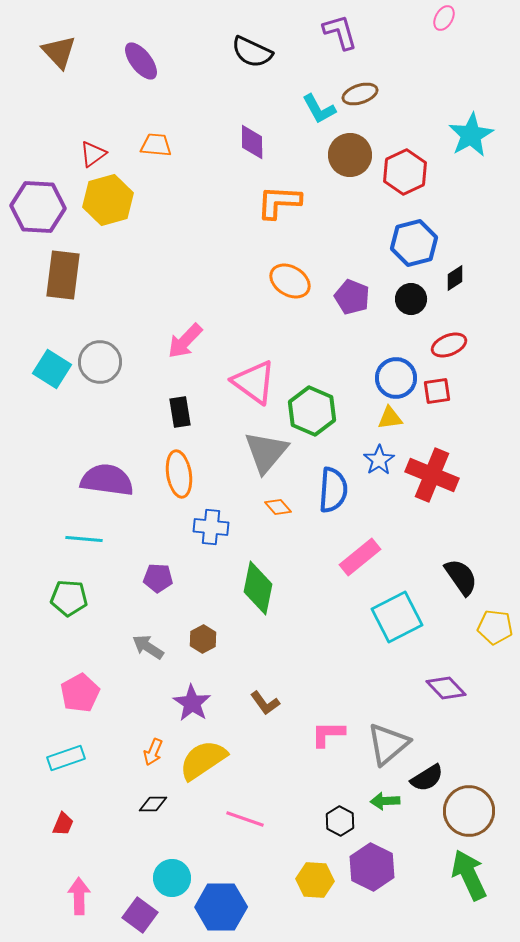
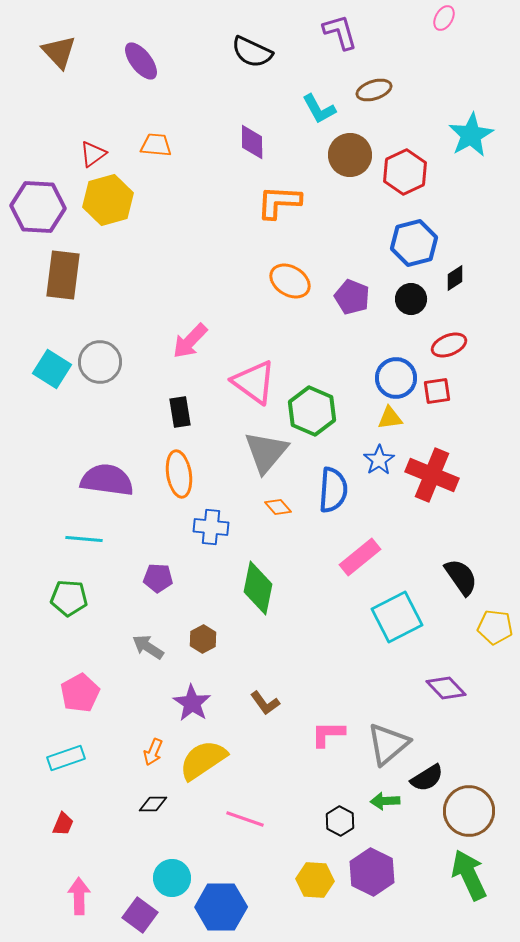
brown ellipse at (360, 94): moved 14 px right, 4 px up
pink arrow at (185, 341): moved 5 px right
purple hexagon at (372, 867): moved 5 px down
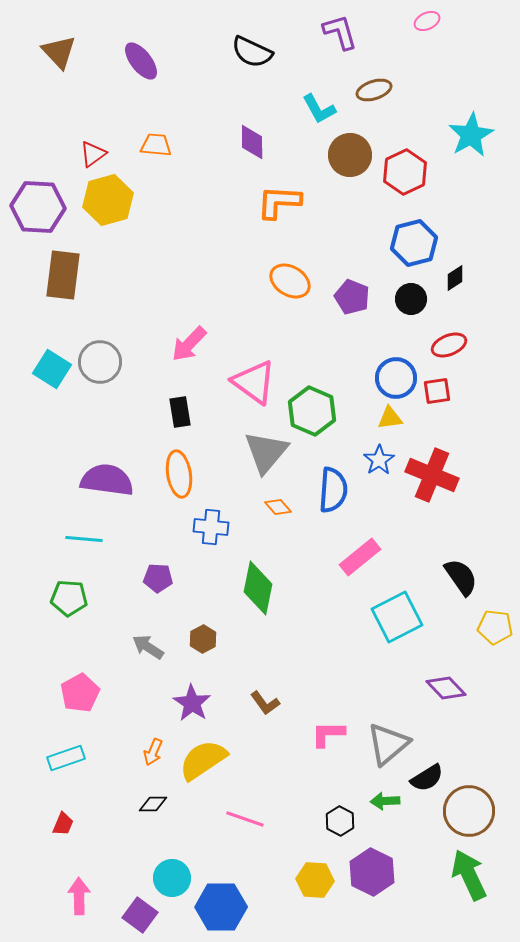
pink ellipse at (444, 18): moved 17 px left, 3 px down; rotated 35 degrees clockwise
pink arrow at (190, 341): moved 1 px left, 3 px down
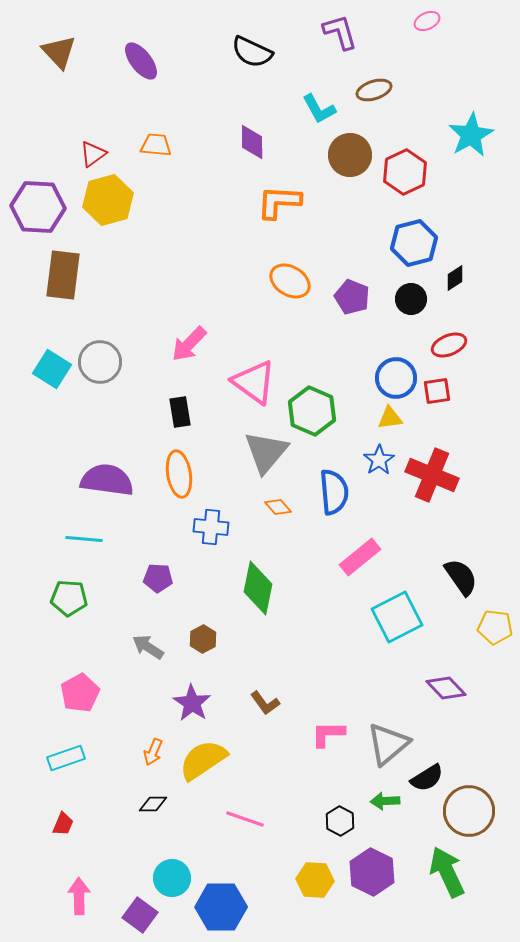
blue semicircle at (333, 490): moved 1 px right, 2 px down; rotated 9 degrees counterclockwise
green arrow at (469, 875): moved 22 px left, 3 px up
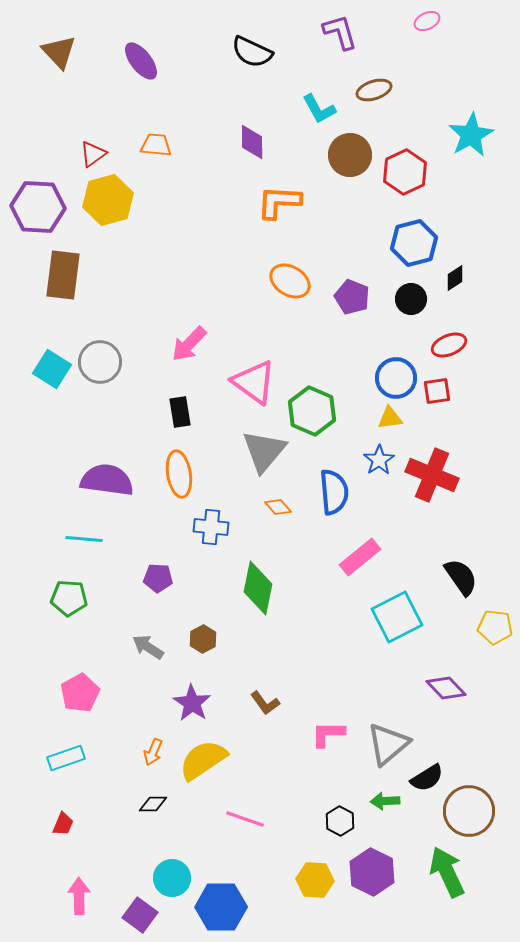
gray triangle at (266, 452): moved 2 px left, 1 px up
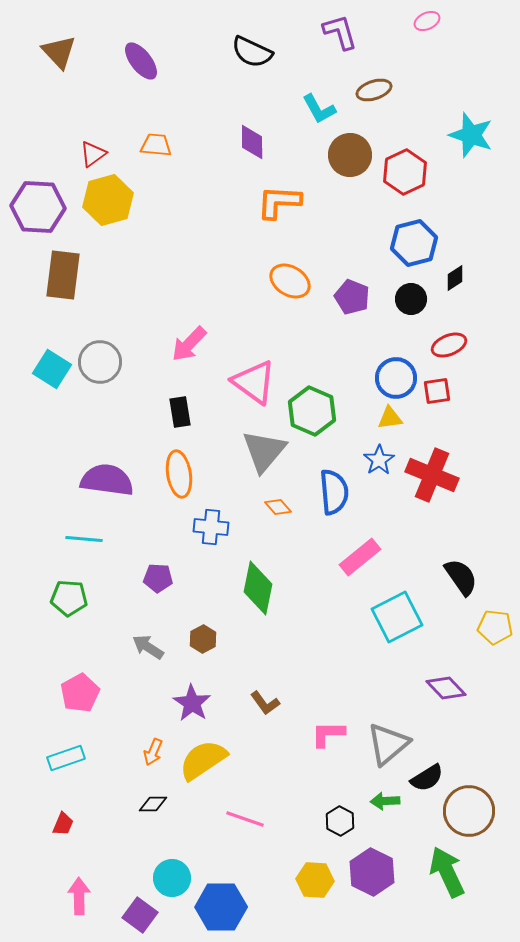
cyan star at (471, 135): rotated 24 degrees counterclockwise
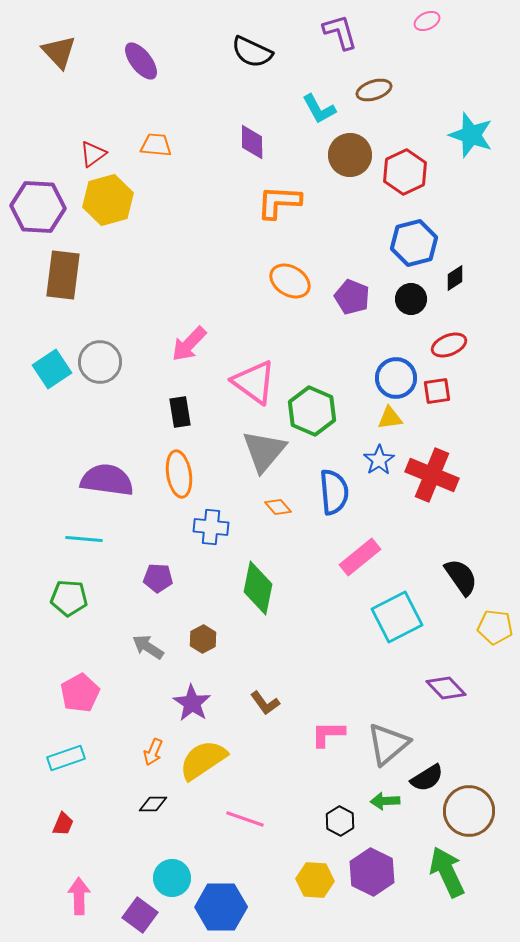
cyan square at (52, 369): rotated 24 degrees clockwise
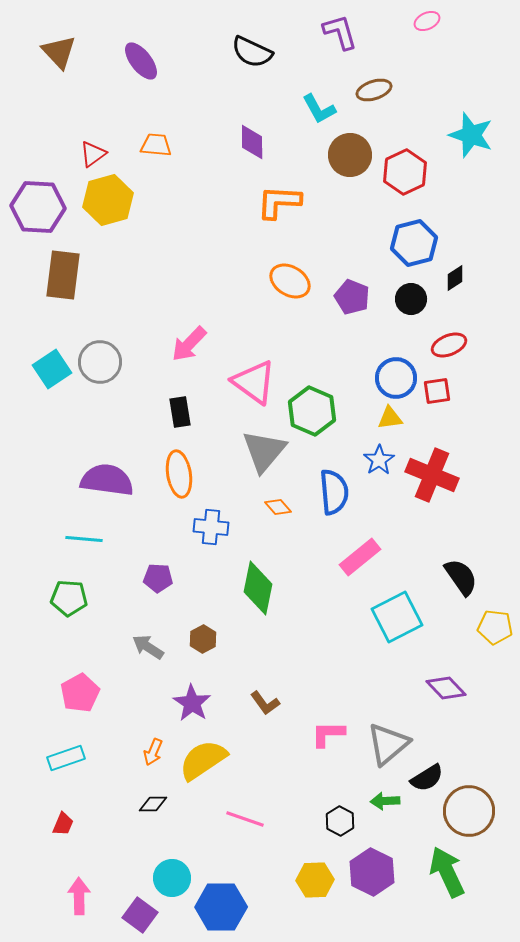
yellow hexagon at (315, 880): rotated 6 degrees counterclockwise
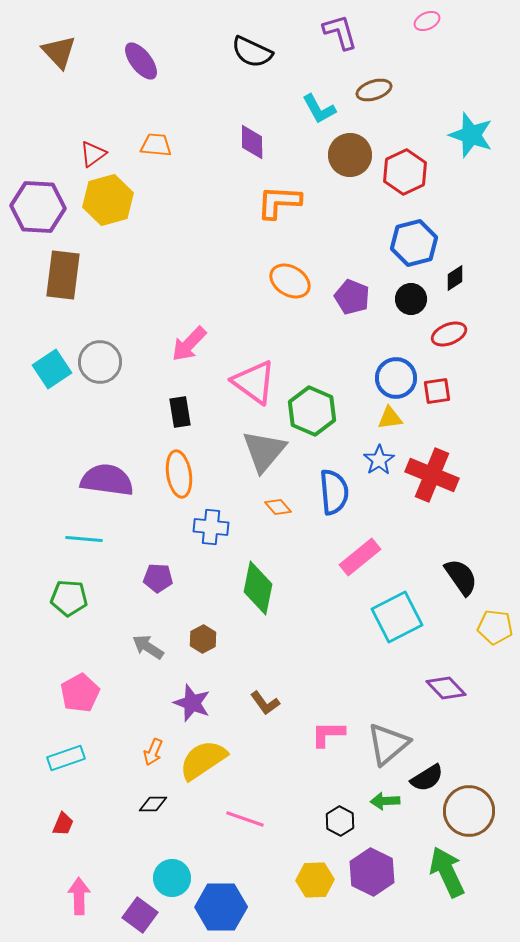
red ellipse at (449, 345): moved 11 px up
purple star at (192, 703): rotated 12 degrees counterclockwise
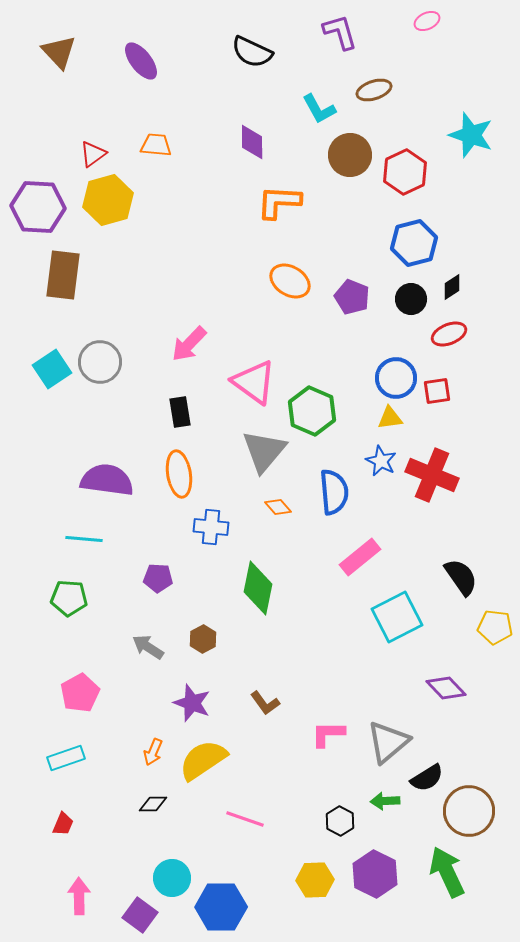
black diamond at (455, 278): moved 3 px left, 9 px down
blue star at (379, 460): moved 2 px right, 1 px down; rotated 12 degrees counterclockwise
gray triangle at (388, 744): moved 2 px up
purple hexagon at (372, 872): moved 3 px right, 2 px down
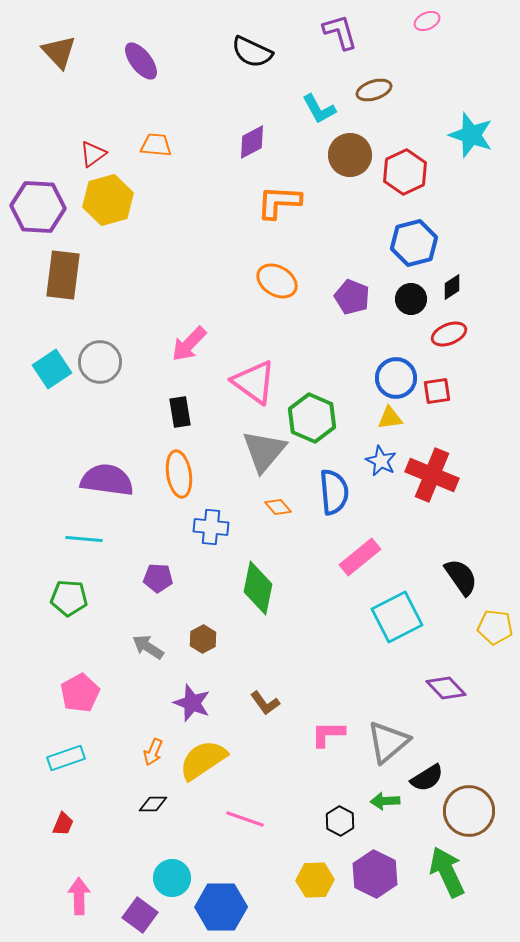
purple diamond at (252, 142): rotated 63 degrees clockwise
orange ellipse at (290, 281): moved 13 px left
green hexagon at (312, 411): moved 7 px down
